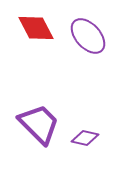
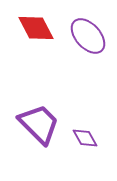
purple diamond: rotated 48 degrees clockwise
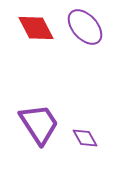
purple ellipse: moved 3 px left, 9 px up
purple trapezoid: rotated 12 degrees clockwise
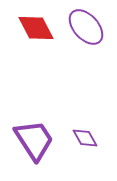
purple ellipse: moved 1 px right
purple trapezoid: moved 5 px left, 16 px down
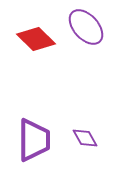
red diamond: moved 11 px down; rotated 18 degrees counterclockwise
purple trapezoid: rotated 33 degrees clockwise
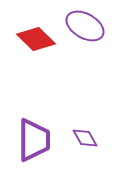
purple ellipse: moved 1 px left, 1 px up; rotated 18 degrees counterclockwise
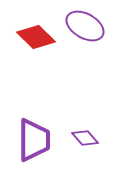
red diamond: moved 2 px up
purple diamond: rotated 12 degrees counterclockwise
